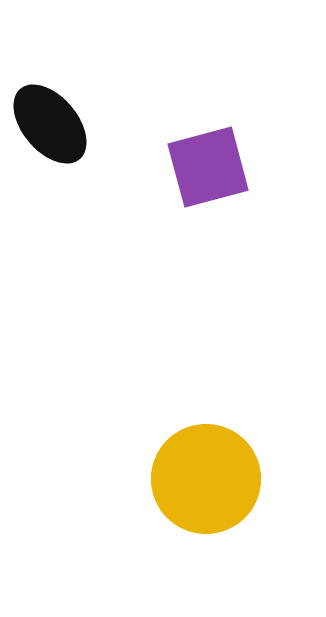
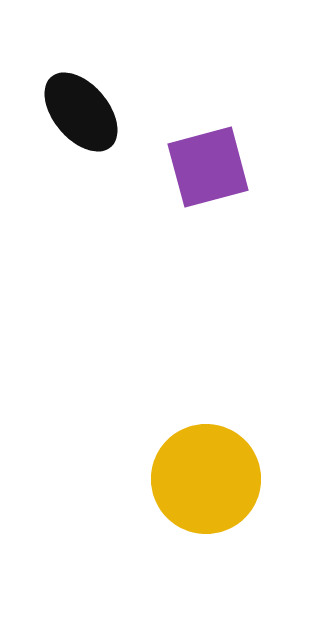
black ellipse: moved 31 px right, 12 px up
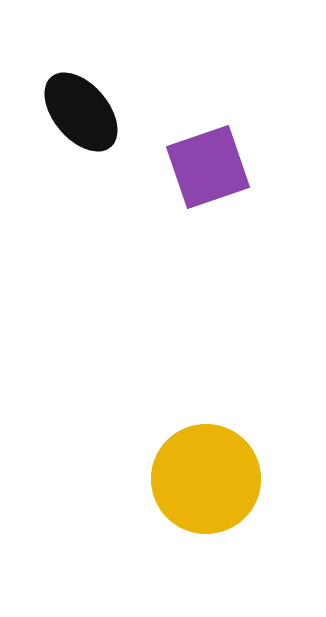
purple square: rotated 4 degrees counterclockwise
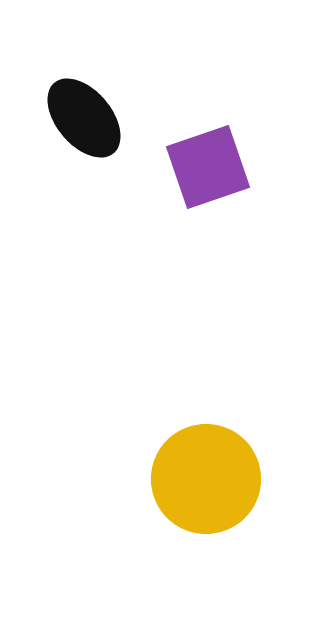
black ellipse: moved 3 px right, 6 px down
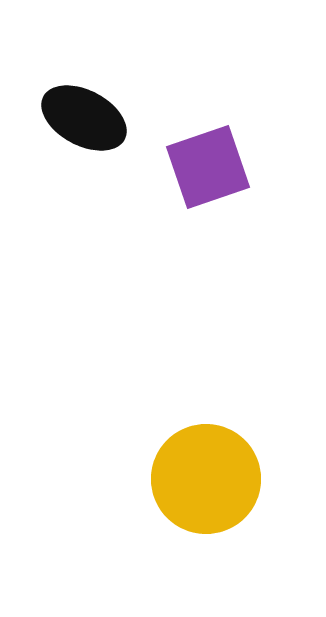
black ellipse: rotated 22 degrees counterclockwise
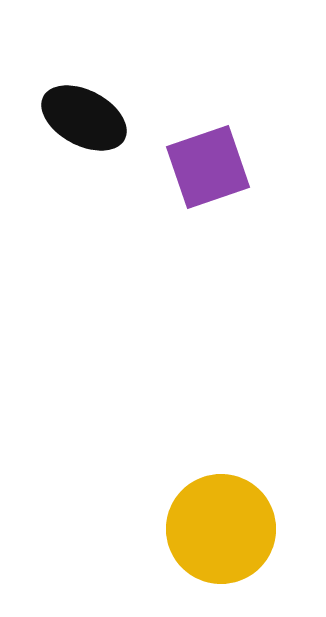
yellow circle: moved 15 px right, 50 px down
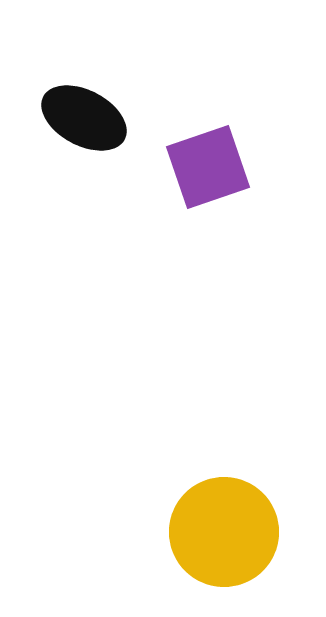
yellow circle: moved 3 px right, 3 px down
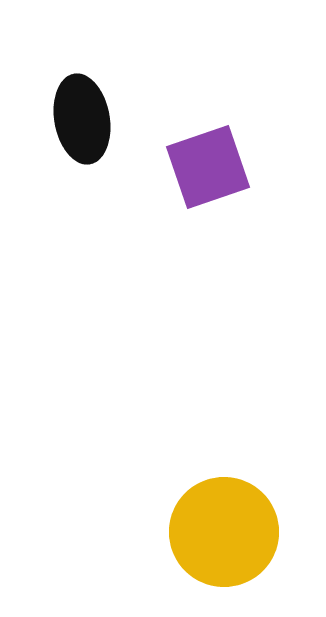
black ellipse: moved 2 px left, 1 px down; rotated 52 degrees clockwise
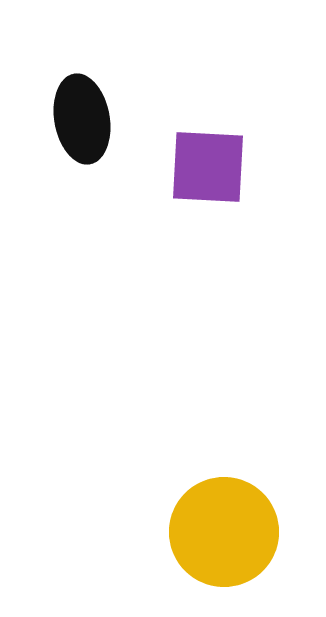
purple square: rotated 22 degrees clockwise
